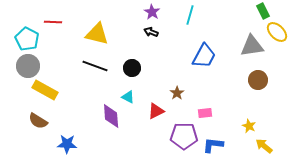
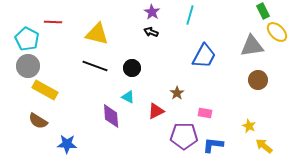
pink rectangle: rotated 16 degrees clockwise
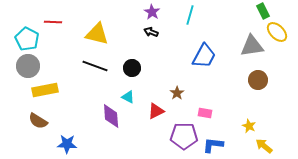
yellow rectangle: rotated 40 degrees counterclockwise
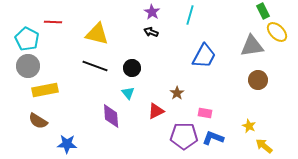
cyan triangle: moved 4 px up; rotated 24 degrees clockwise
blue L-shape: moved 7 px up; rotated 15 degrees clockwise
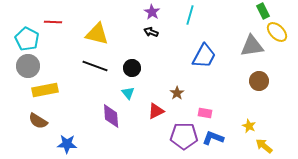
brown circle: moved 1 px right, 1 px down
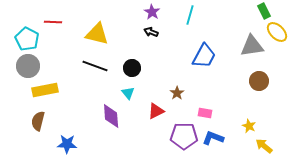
green rectangle: moved 1 px right
brown semicircle: rotated 72 degrees clockwise
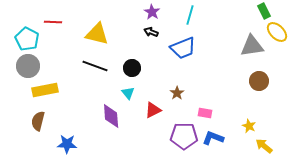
blue trapezoid: moved 21 px left, 8 px up; rotated 40 degrees clockwise
red triangle: moved 3 px left, 1 px up
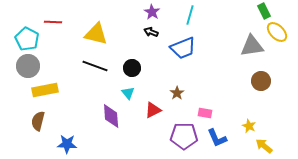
yellow triangle: moved 1 px left
brown circle: moved 2 px right
blue L-shape: moved 4 px right; rotated 135 degrees counterclockwise
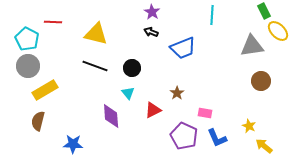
cyan line: moved 22 px right; rotated 12 degrees counterclockwise
yellow ellipse: moved 1 px right, 1 px up
yellow rectangle: rotated 20 degrees counterclockwise
purple pentagon: rotated 24 degrees clockwise
blue star: moved 6 px right
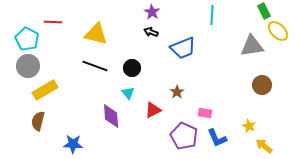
brown circle: moved 1 px right, 4 px down
brown star: moved 1 px up
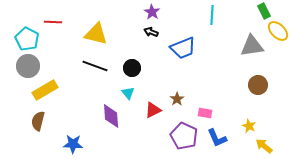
brown circle: moved 4 px left
brown star: moved 7 px down
